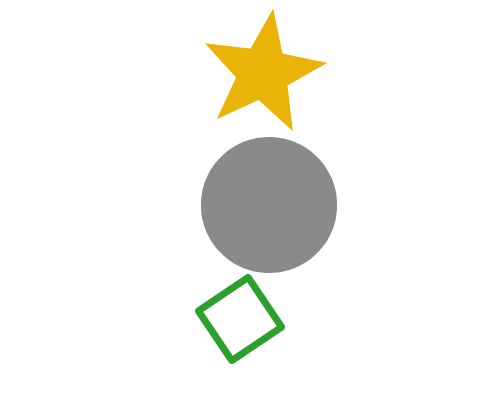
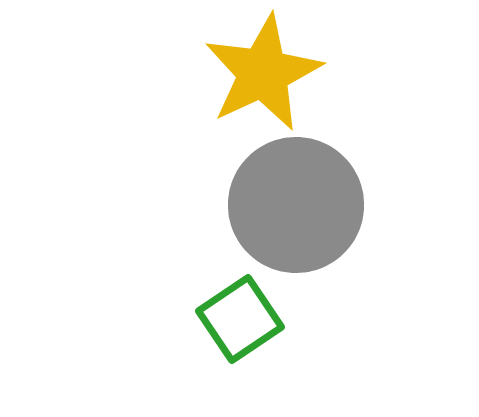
gray circle: moved 27 px right
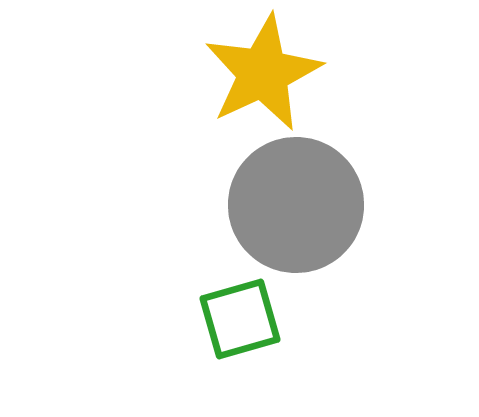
green square: rotated 18 degrees clockwise
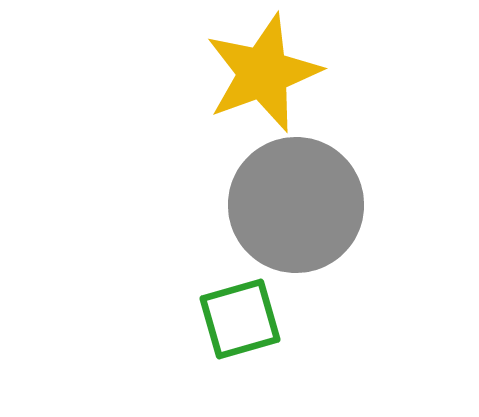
yellow star: rotated 5 degrees clockwise
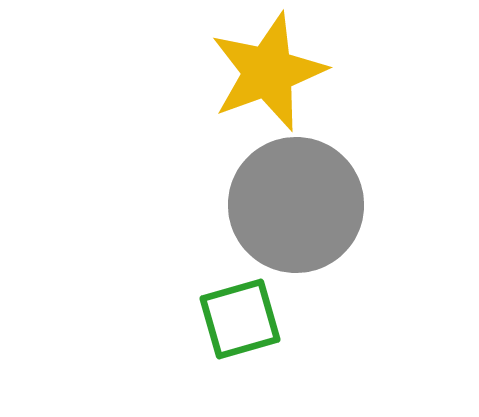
yellow star: moved 5 px right, 1 px up
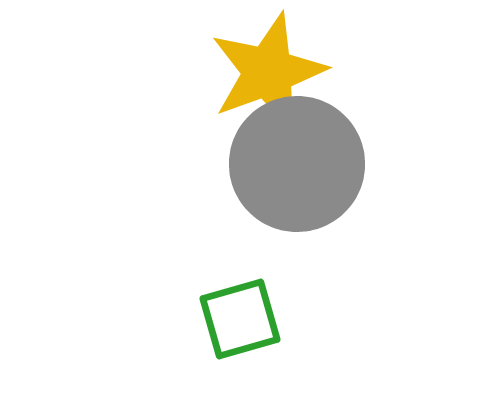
gray circle: moved 1 px right, 41 px up
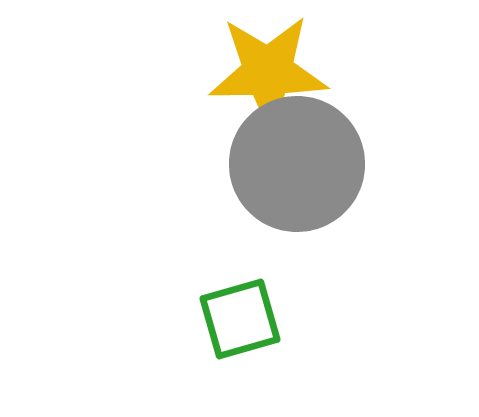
yellow star: rotated 19 degrees clockwise
